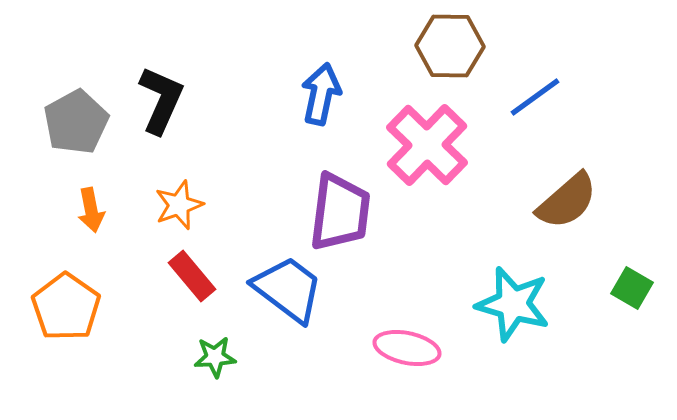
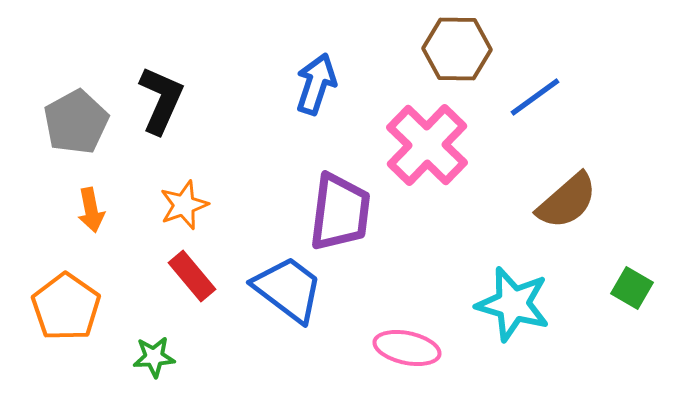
brown hexagon: moved 7 px right, 3 px down
blue arrow: moved 5 px left, 10 px up; rotated 6 degrees clockwise
orange star: moved 5 px right
green star: moved 61 px left
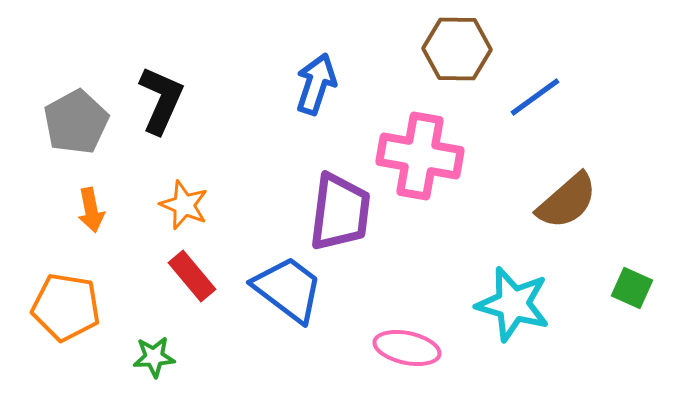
pink cross: moved 7 px left, 11 px down; rotated 34 degrees counterclockwise
orange star: rotated 30 degrees counterclockwise
green square: rotated 6 degrees counterclockwise
orange pentagon: rotated 26 degrees counterclockwise
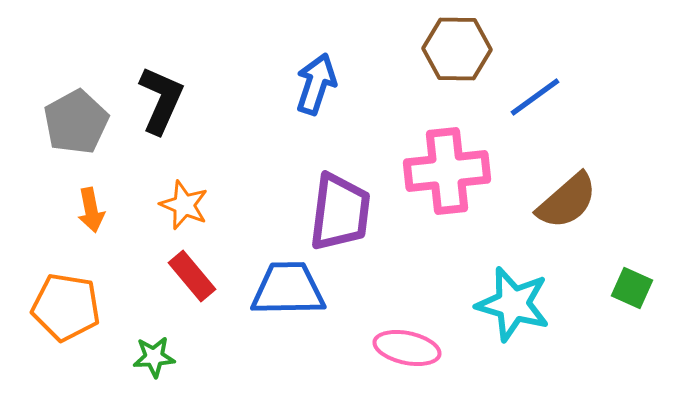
pink cross: moved 27 px right, 15 px down; rotated 16 degrees counterclockwise
blue trapezoid: rotated 38 degrees counterclockwise
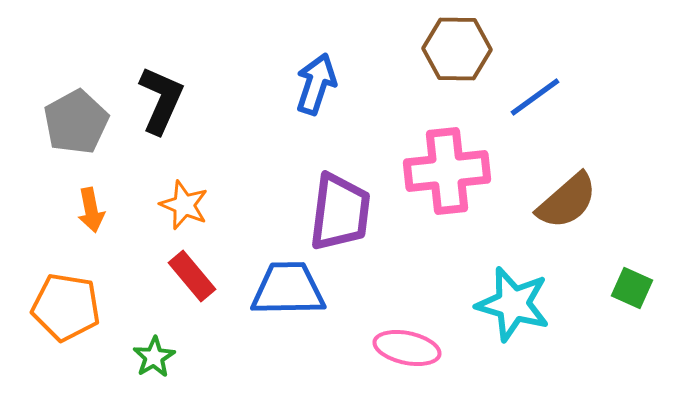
green star: rotated 27 degrees counterclockwise
